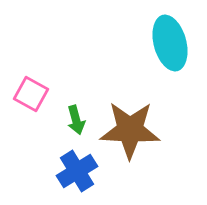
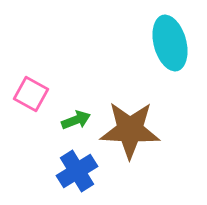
green arrow: rotated 96 degrees counterclockwise
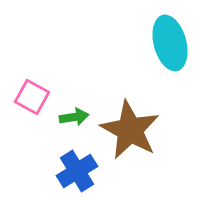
pink square: moved 1 px right, 3 px down
green arrow: moved 2 px left, 3 px up; rotated 12 degrees clockwise
brown star: rotated 26 degrees clockwise
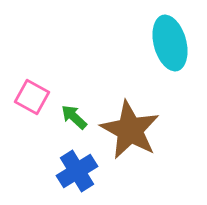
green arrow: rotated 128 degrees counterclockwise
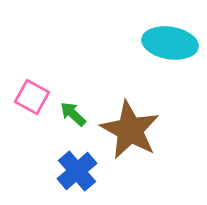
cyan ellipse: rotated 66 degrees counterclockwise
green arrow: moved 1 px left, 3 px up
blue cross: rotated 9 degrees counterclockwise
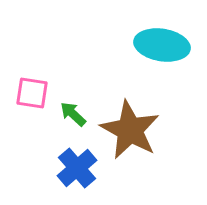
cyan ellipse: moved 8 px left, 2 px down
pink square: moved 4 px up; rotated 20 degrees counterclockwise
blue cross: moved 3 px up
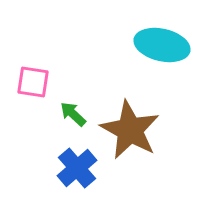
cyan ellipse: rotated 4 degrees clockwise
pink square: moved 1 px right, 11 px up
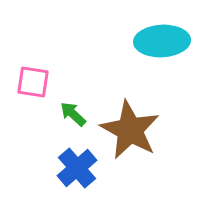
cyan ellipse: moved 4 px up; rotated 16 degrees counterclockwise
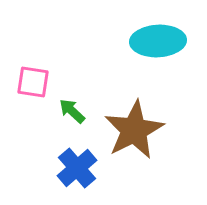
cyan ellipse: moved 4 px left
green arrow: moved 1 px left, 3 px up
brown star: moved 4 px right; rotated 16 degrees clockwise
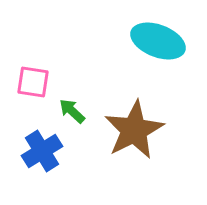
cyan ellipse: rotated 24 degrees clockwise
blue cross: moved 35 px left, 17 px up; rotated 9 degrees clockwise
